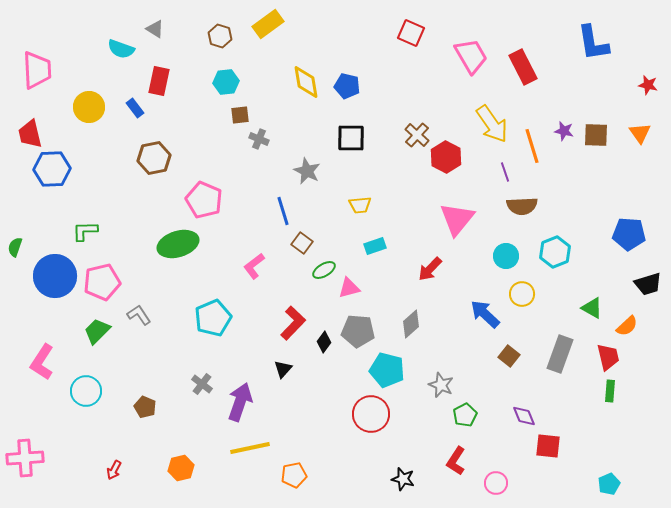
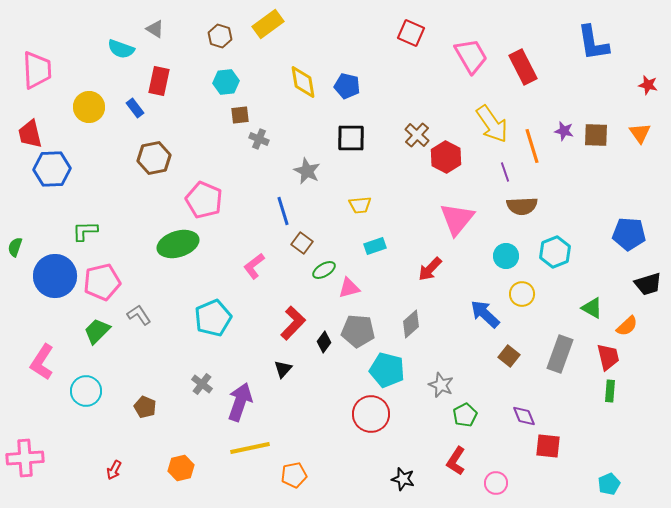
yellow diamond at (306, 82): moved 3 px left
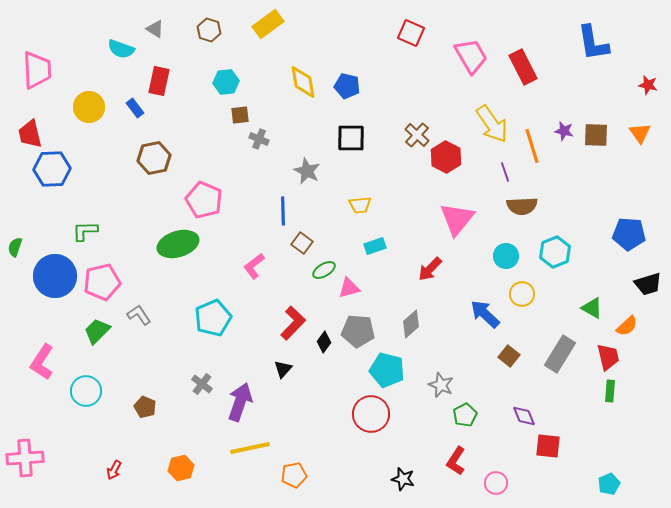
brown hexagon at (220, 36): moved 11 px left, 6 px up
blue line at (283, 211): rotated 16 degrees clockwise
gray rectangle at (560, 354): rotated 12 degrees clockwise
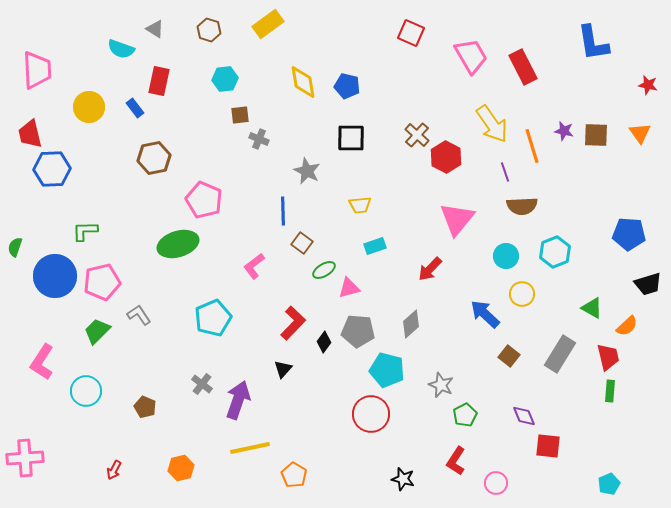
cyan hexagon at (226, 82): moved 1 px left, 3 px up
purple arrow at (240, 402): moved 2 px left, 2 px up
orange pentagon at (294, 475): rotated 30 degrees counterclockwise
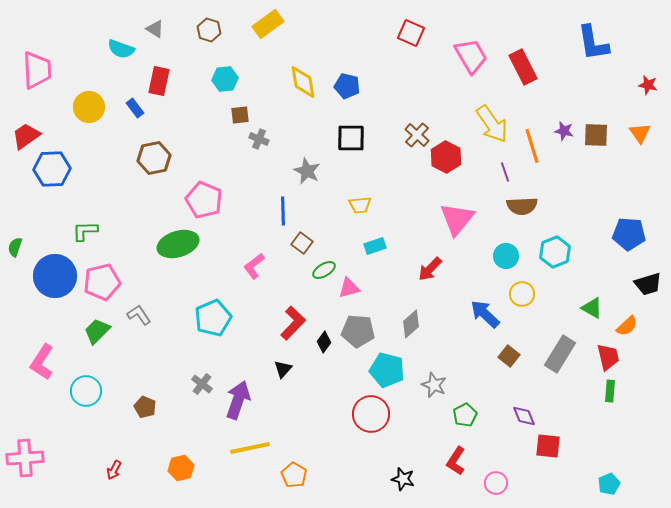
red trapezoid at (30, 134): moved 4 px left, 2 px down; rotated 68 degrees clockwise
gray star at (441, 385): moved 7 px left
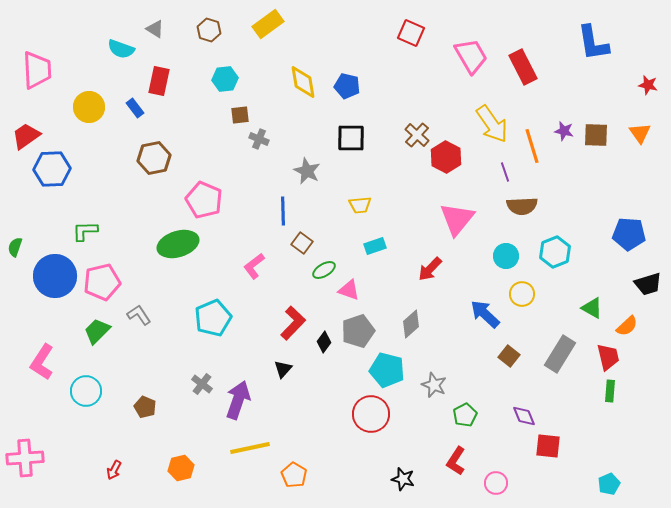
pink triangle at (349, 288): moved 2 px down; rotated 35 degrees clockwise
gray pentagon at (358, 331): rotated 24 degrees counterclockwise
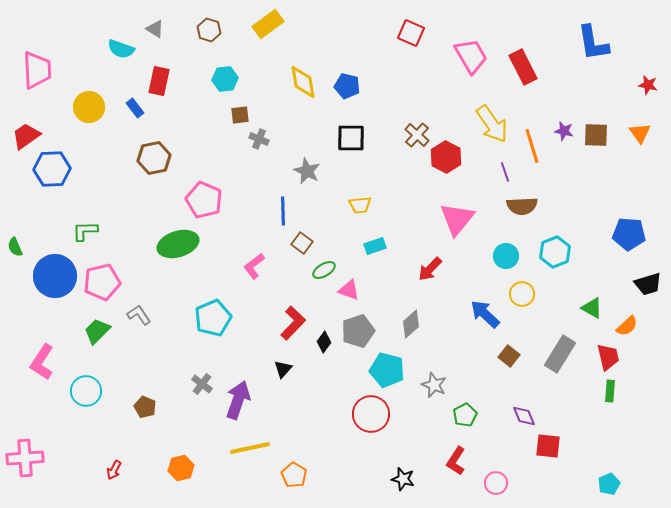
green semicircle at (15, 247): rotated 42 degrees counterclockwise
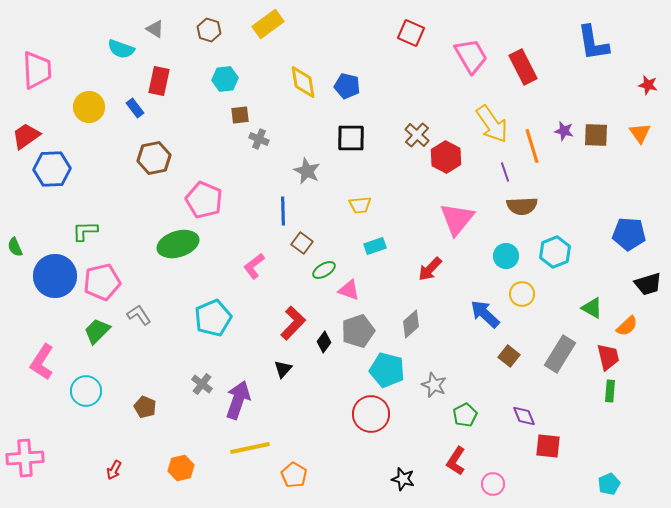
pink circle at (496, 483): moved 3 px left, 1 px down
